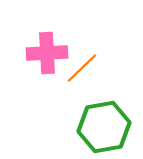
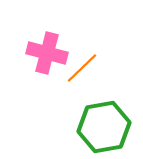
pink cross: rotated 18 degrees clockwise
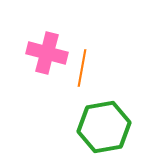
orange line: rotated 36 degrees counterclockwise
